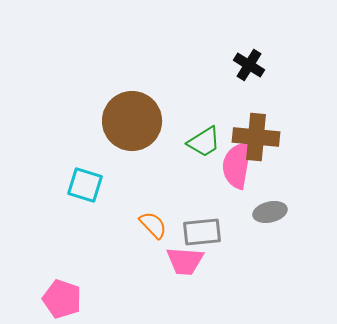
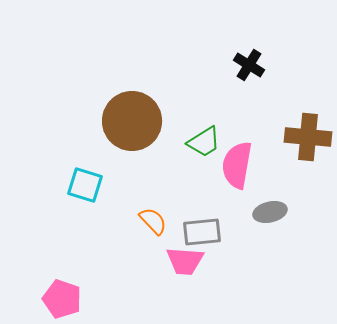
brown cross: moved 52 px right
orange semicircle: moved 4 px up
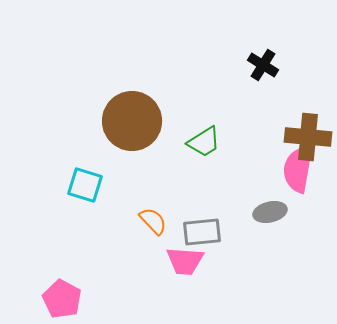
black cross: moved 14 px right
pink semicircle: moved 61 px right, 4 px down
pink pentagon: rotated 9 degrees clockwise
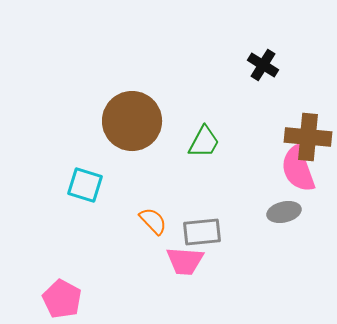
green trapezoid: rotated 30 degrees counterclockwise
pink semicircle: rotated 30 degrees counterclockwise
gray ellipse: moved 14 px right
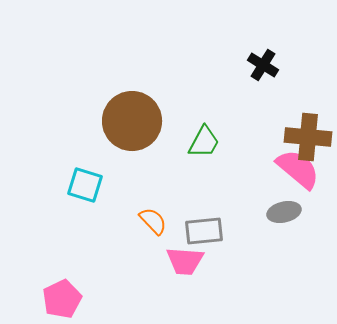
pink semicircle: rotated 150 degrees clockwise
gray rectangle: moved 2 px right, 1 px up
pink pentagon: rotated 18 degrees clockwise
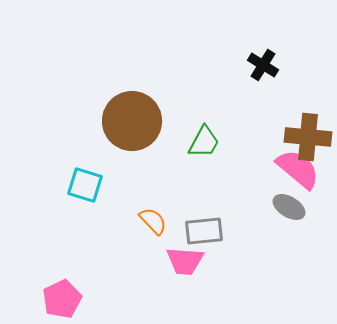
gray ellipse: moved 5 px right, 5 px up; rotated 44 degrees clockwise
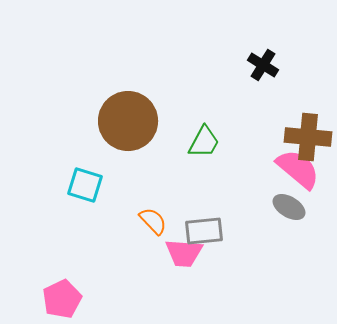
brown circle: moved 4 px left
pink trapezoid: moved 1 px left, 8 px up
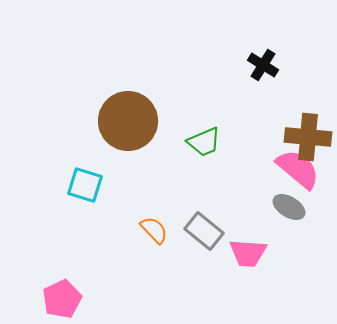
green trapezoid: rotated 39 degrees clockwise
orange semicircle: moved 1 px right, 9 px down
gray rectangle: rotated 45 degrees clockwise
pink trapezoid: moved 64 px right
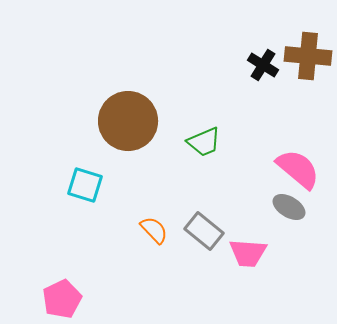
brown cross: moved 81 px up
